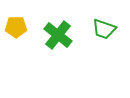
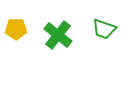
yellow pentagon: moved 2 px down
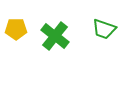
green cross: moved 3 px left, 1 px down
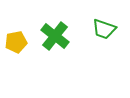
yellow pentagon: moved 13 px down; rotated 10 degrees counterclockwise
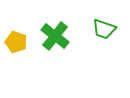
yellow pentagon: rotated 30 degrees clockwise
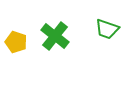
green trapezoid: moved 3 px right
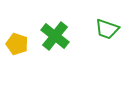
yellow pentagon: moved 1 px right, 2 px down
